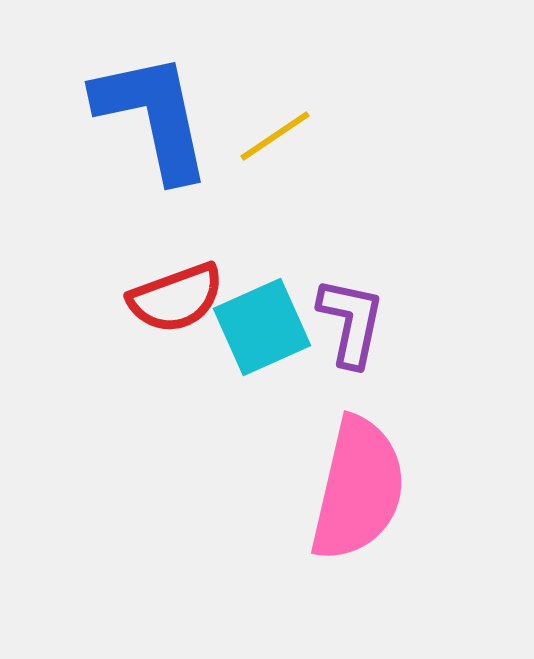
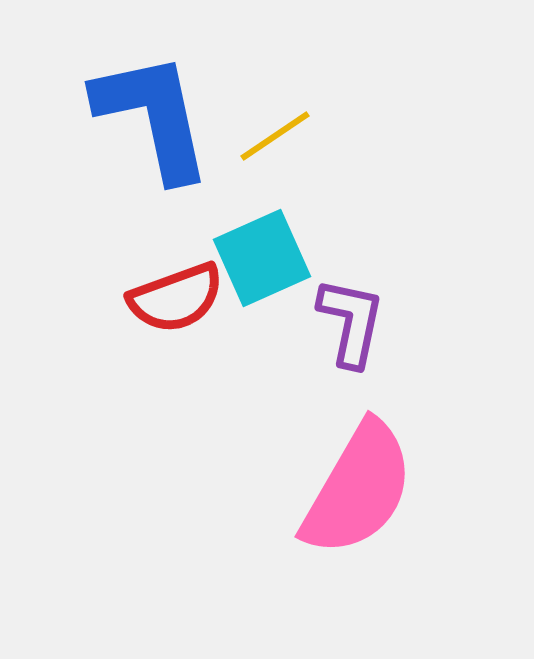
cyan square: moved 69 px up
pink semicircle: rotated 17 degrees clockwise
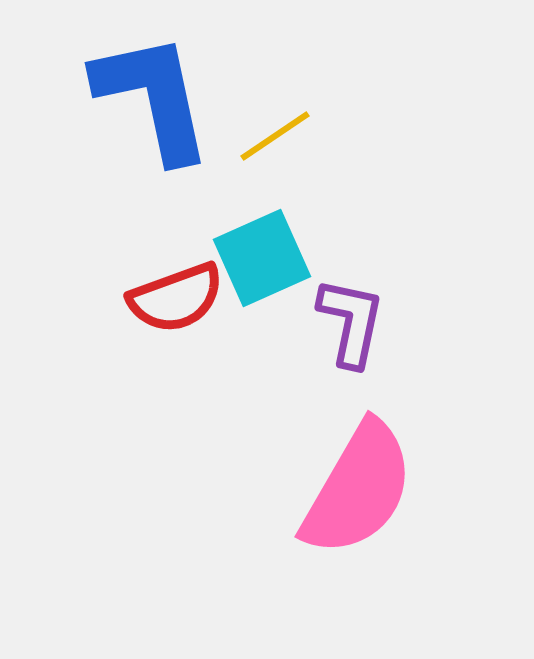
blue L-shape: moved 19 px up
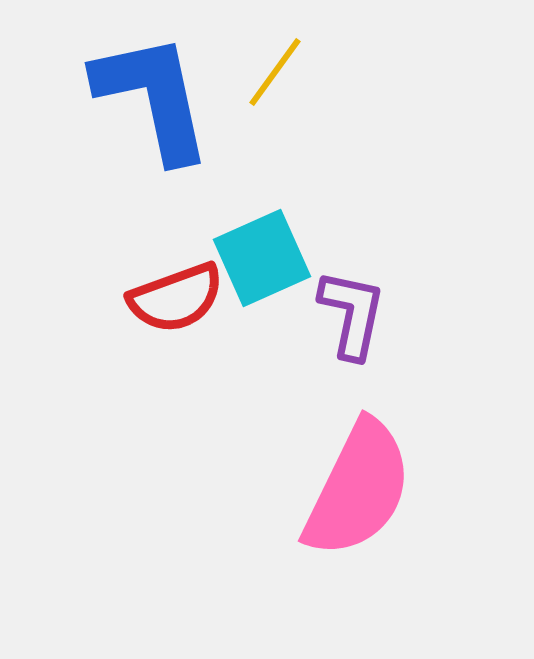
yellow line: moved 64 px up; rotated 20 degrees counterclockwise
purple L-shape: moved 1 px right, 8 px up
pink semicircle: rotated 4 degrees counterclockwise
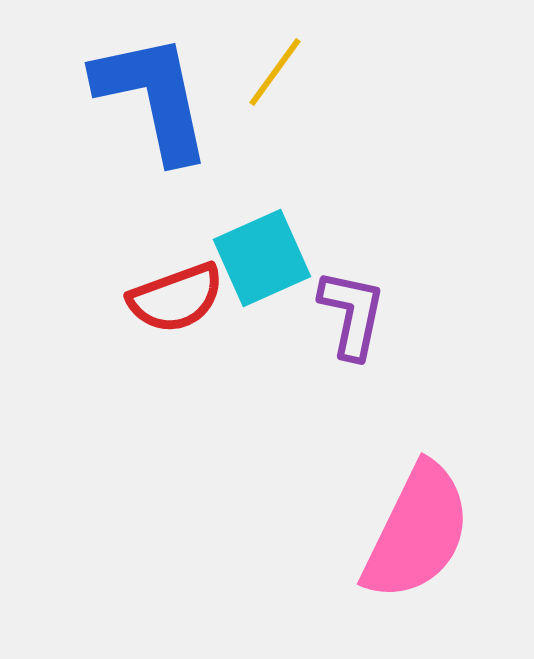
pink semicircle: moved 59 px right, 43 px down
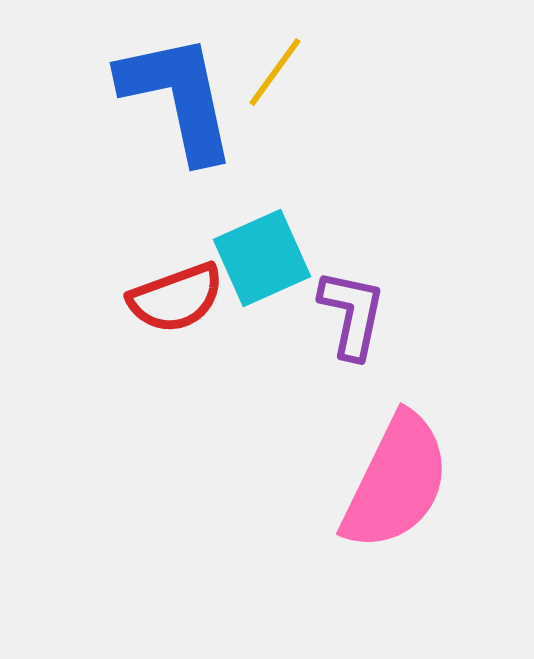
blue L-shape: moved 25 px right
pink semicircle: moved 21 px left, 50 px up
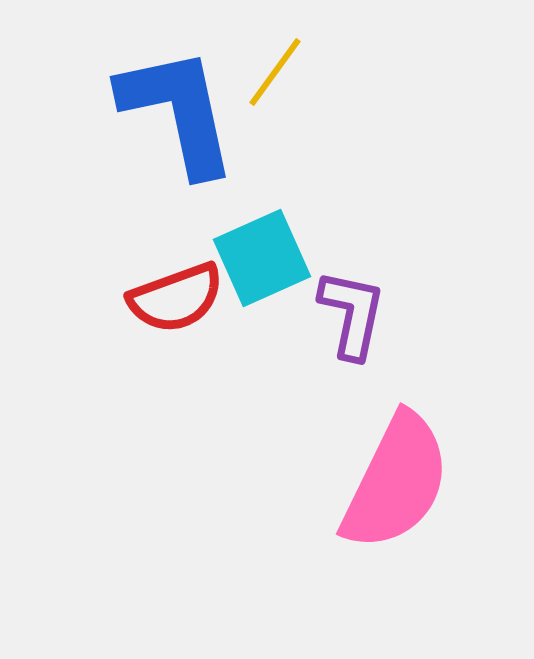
blue L-shape: moved 14 px down
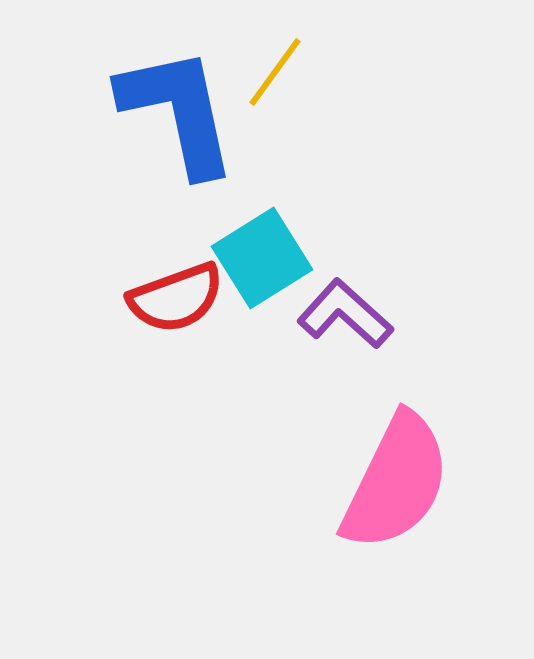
cyan square: rotated 8 degrees counterclockwise
purple L-shape: moved 7 px left; rotated 60 degrees counterclockwise
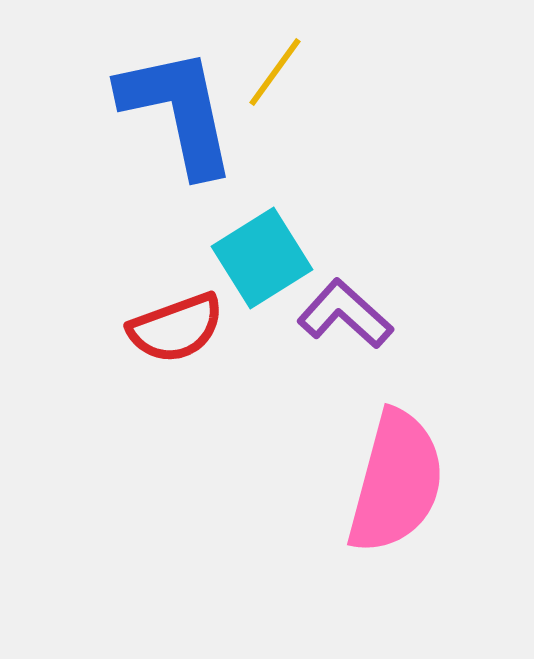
red semicircle: moved 30 px down
pink semicircle: rotated 11 degrees counterclockwise
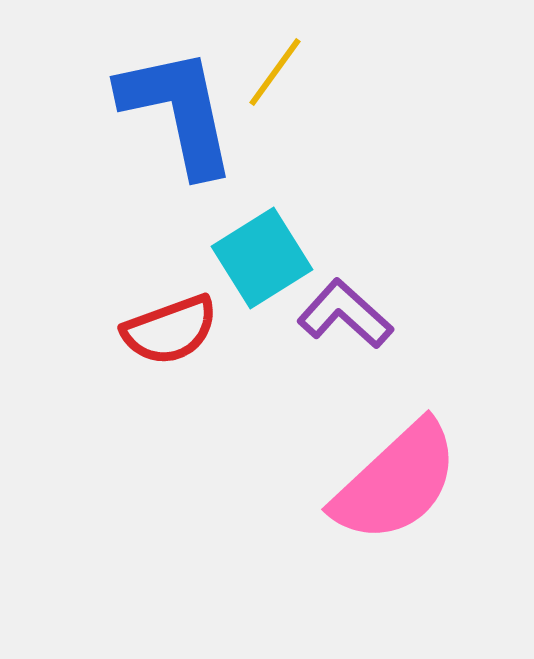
red semicircle: moved 6 px left, 2 px down
pink semicircle: rotated 32 degrees clockwise
